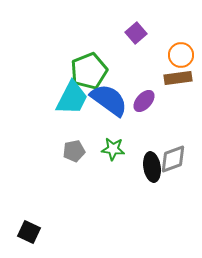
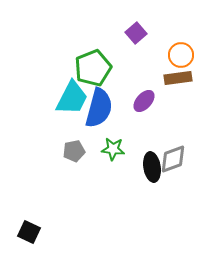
green pentagon: moved 4 px right, 3 px up
blue semicircle: moved 10 px left, 8 px down; rotated 69 degrees clockwise
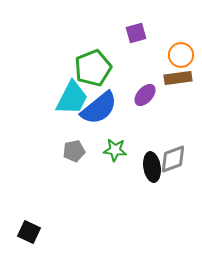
purple square: rotated 25 degrees clockwise
purple ellipse: moved 1 px right, 6 px up
blue semicircle: rotated 36 degrees clockwise
green star: moved 2 px right, 1 px down
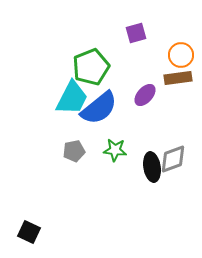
green pentagon: moved 2 px left, 1 px up
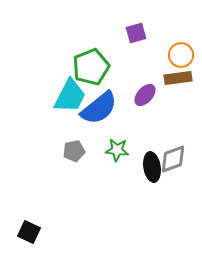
cyan trapezoid: moved 2 px left, 2 px up
green star: moved 2 px right
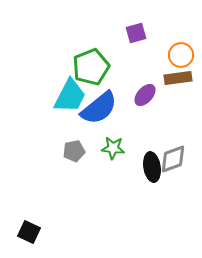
green star: moved 4 px left, 2 px up
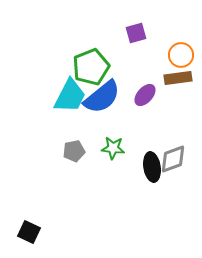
blue semicircle: moved 3 px right, 11 px up
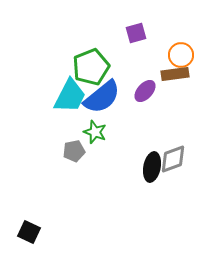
brown rectangle: moved 3 px left, 4 px up
purple ellipse: moved 4 px up
green star: moved 18 px left, 16 px up; rotated 15 degrees clockwise
black ellipse: rotated 20 degrees clockwise
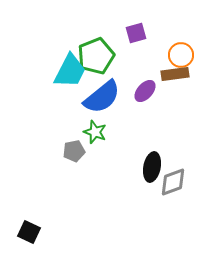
green pentagon: moved 5 px right, 11 px up
cyan trapezoid: moved 25 px up
gray diamond: moved 23 px down
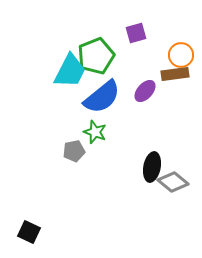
gray diamond: rotated 60 degrees clockwise
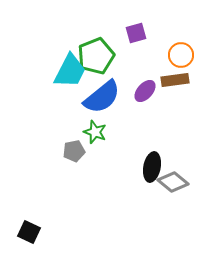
brown rectangle: moved 6 px down
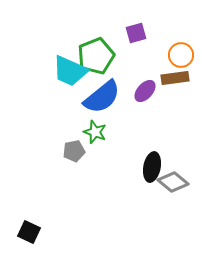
cyan trapezoid: rotated 87 degrees clockwise
brown rectangle: moved 2 px up
